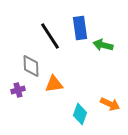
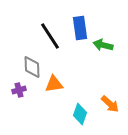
gray diamond: moved 1 px right, 1 px down
purple cross: moved 1 px right
orange arrow: rotated 18 degrees clockwise
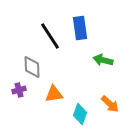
green arrow: moved 15 px down
orange triangle: moved 10 px down
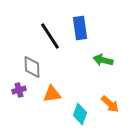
orange triangle: moved 2 px left
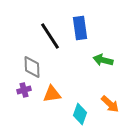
purple cross: moved 5 px right
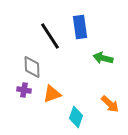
blue rectangle: moved 1 px up
green arrow: moved 2 px up
purple cross: rotated 24 degrees clockwise
orange triangle: rotated 12 degrees counterclockwise
cyan diamond: moved 4 px left, 3 px down
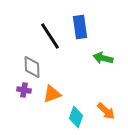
orange arrow: moved 4 px left, 7 px down
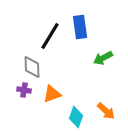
black line: rotated 64 degrees clockwise
green arrow: rotated 42 degrees counterclockwise
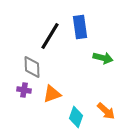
green arrow: rotated 138 degrees counterclockwise
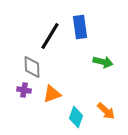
green arrow: moved 4 px down
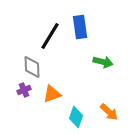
purple cross: rotated 32 degrees counterclockwise
orange arrow: moved 3 px right, 1 px down
